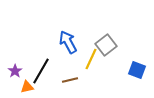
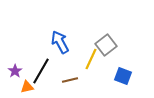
blue arrow: moved 8 px left
blue square: moved 14 px left, 6 px down
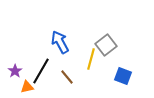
yellow line: rotated 10 degrees counterclockwise
brown line: moved 3 px left, 3 px up; rotated 63 degrees clockwise
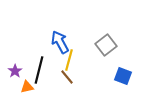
yellow line: moved 22 px left, 1 px down
black line: moved 2 px left, 1 px up; rotated 16 degrees counterclockwise
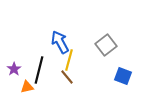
purple star: moved 1 px left, 2 px up
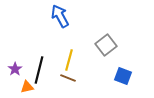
blue arrow: moved 26 px up
purple star: moved 1 px right
brown line: moved 1 px right, 1 px down; rotated 28 degrees counterclockwise
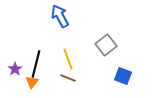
yellow line: moved 1 px left, 1 px up; rotated 35 degrees counterclockwise
black line: moved 3 px left, 6 px up
orange triangle: moved 5 px right, 5 px up; rotated 40 degrees counterclockwise
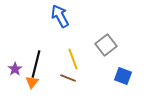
yellow line: moved 5 px right
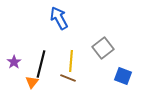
blue arrow: moved 1 px left, 2 px down
gray square: moved 3 px left, 3 px down
yellow line: moved 2 px left, 2 px down; rotated 25 degrees clockwise
black line: moved 5 px right
purple star: moved 1 px left, 7 px up
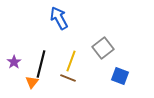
yellow line: rotated 15 degrees clockwise
blue square: moved 3 px left
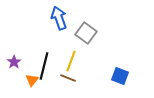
blue arrow: rotated 10 degrees clockwise
gray square: moved 17 px left, 15 px up; rotated 15 degrees counterclockwise
black line: moved 3 px right, 2 px down
orange triangle: moved 2 px up
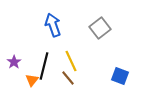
blue arrow: moved 6 px left, 7 px down
gray square: moved 14 px right, 5 px up; rotated 15 degrees clockwise
yellow line: rotated 45 degrees counterclockwise
brown line: rotated 28 degrees clockwise
